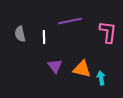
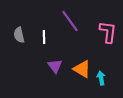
purple line: rotated 65 degrees clockwise
gray semicircle: moved 1 px left, 1 px down
orange triangle: rotated 18 degrees clockwise
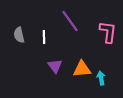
orange triangle: rotated 36 degrees counterclockwise
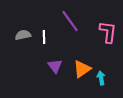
gray semicircle: moved 4 px right; rotated 91 degrees clockwise
orange triangle: rotated 30 degrees counterclockwise
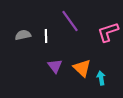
pink L-shape: rotated 115 degrees counterclockwise
white line: moved 2 px right, 1 px up
orange triangle: moved 1 px up; rotated 42 degrees counterclockwise
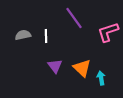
purple line: moved 4 px right, 3 px up
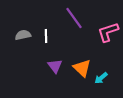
cyan arrow: rotated 120 degrees counterclockwise
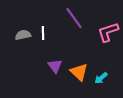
white line: moved 3 px left, 3 px up
orange triangle: moved 3 px left, 4 px down
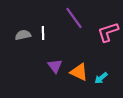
orange triangle: rotated 18 degrees counterclockwise
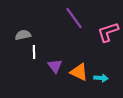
white line: moved 9 px left, 19 px down
cyan arrow: rotated 136 degrees counterclockwise
